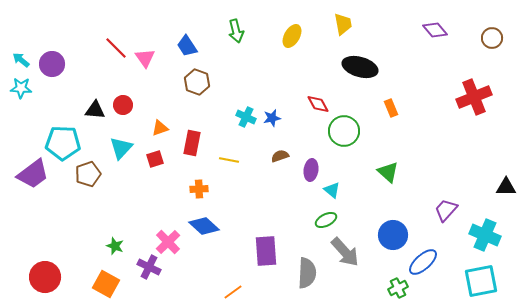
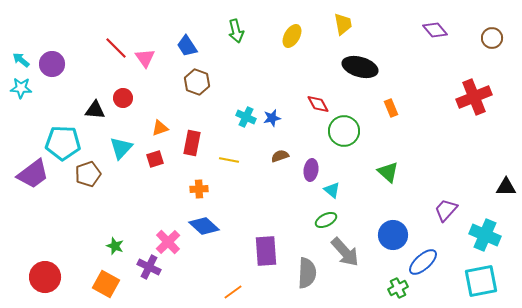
red circle at (123, 105): moved 7 px up
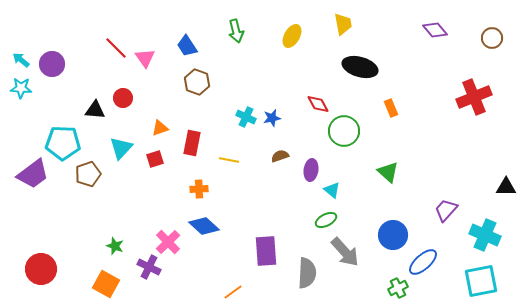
red circle at (45, 277): moved 4 px left, 8 px up
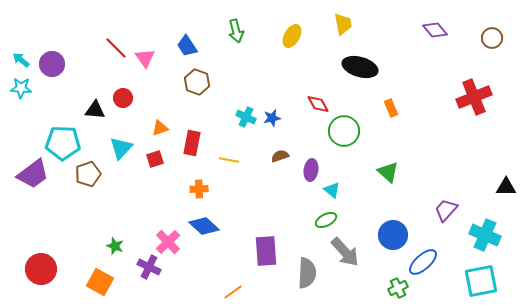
orange square at (106, 284): moved 6 px left, 2 px up
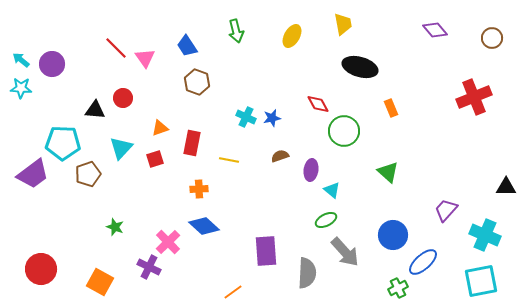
green star at (115, 246): moved 19 px up
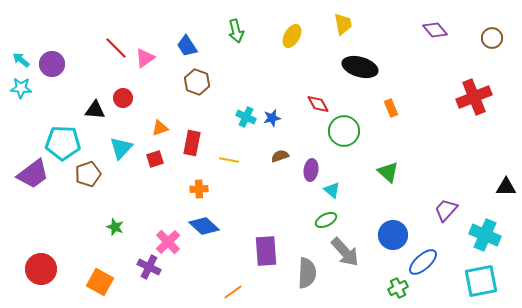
pink triangle at (145, 58): rotated 30 degrees clockwise
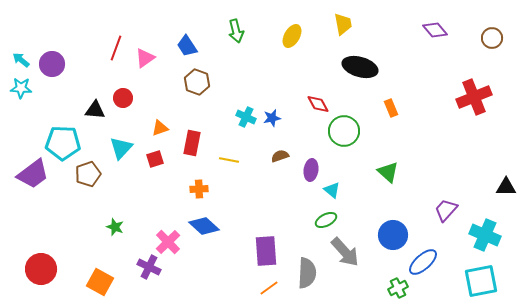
red line at (116, 48): rotated 65 degrees clockwise
orange line at (233, 292): moved 36 px right, 4 px up
